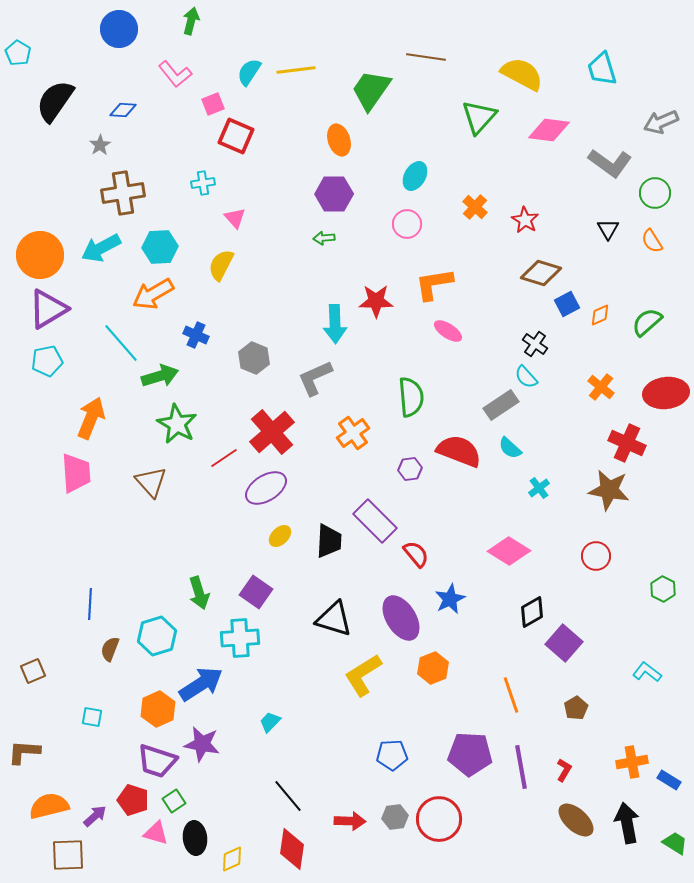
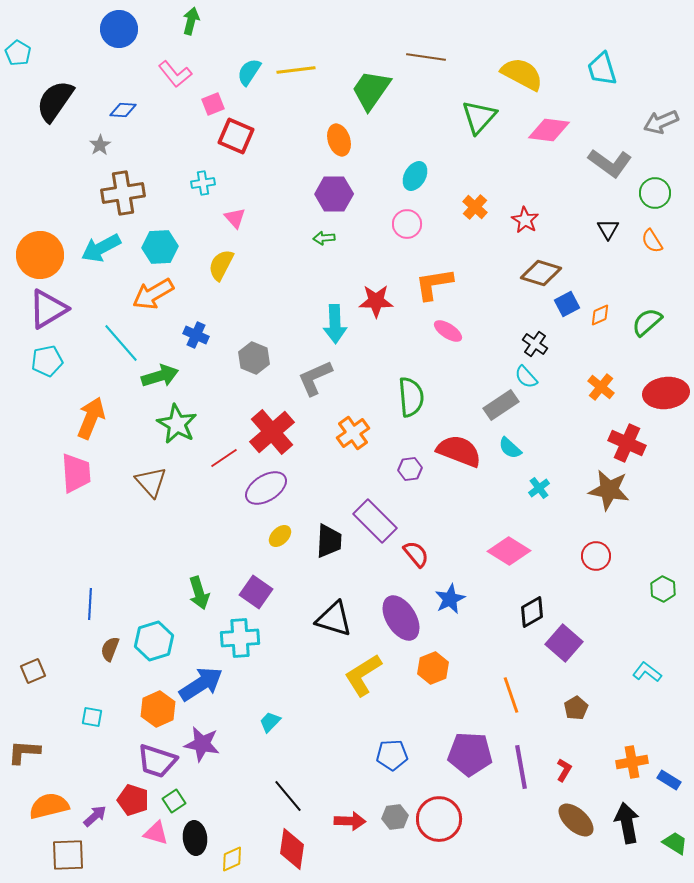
cyan hexagon at (157, 636): moved 3 px left, 5 px down
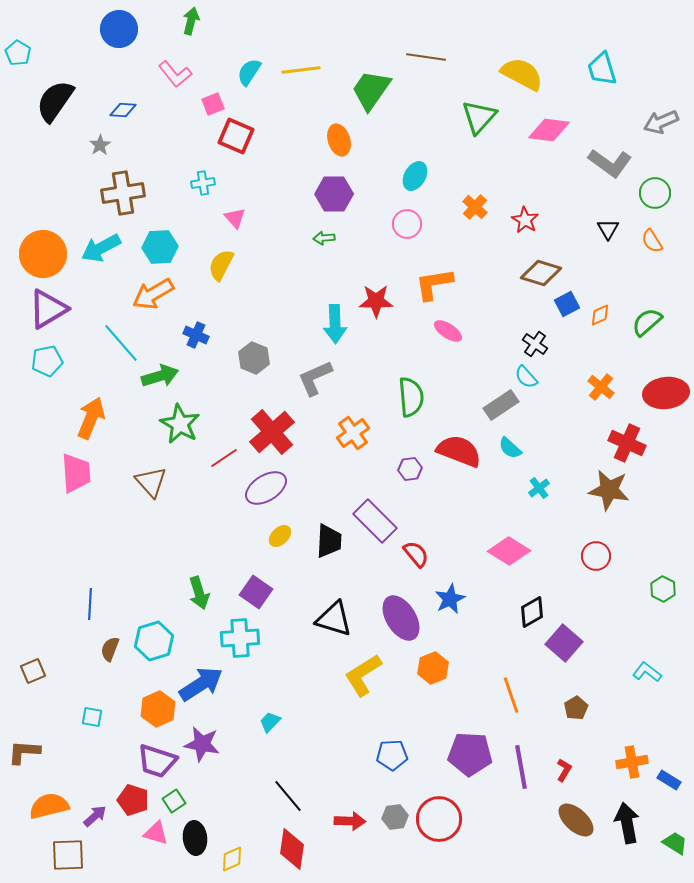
yellow line at (296, 70): moved 5 px right
orange circle at (40, 255): moved 3 px right, 1 px up
green star at (177, 424): moved 3 px right
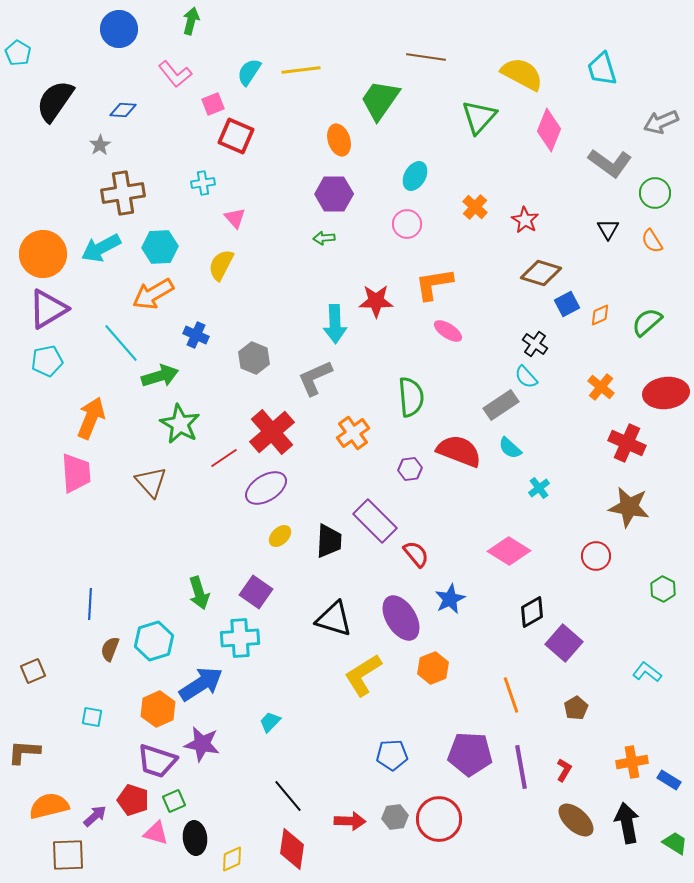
green trapezoid at (371, 90): moved 9 px right, 10 px down
pink diamond at (549, 130): rotated 75 degrees counterclockwise
brown star at (609, 490): moved 20 px right, 17 px down
green square at (174, 801): rotated 10 degrees clockwise
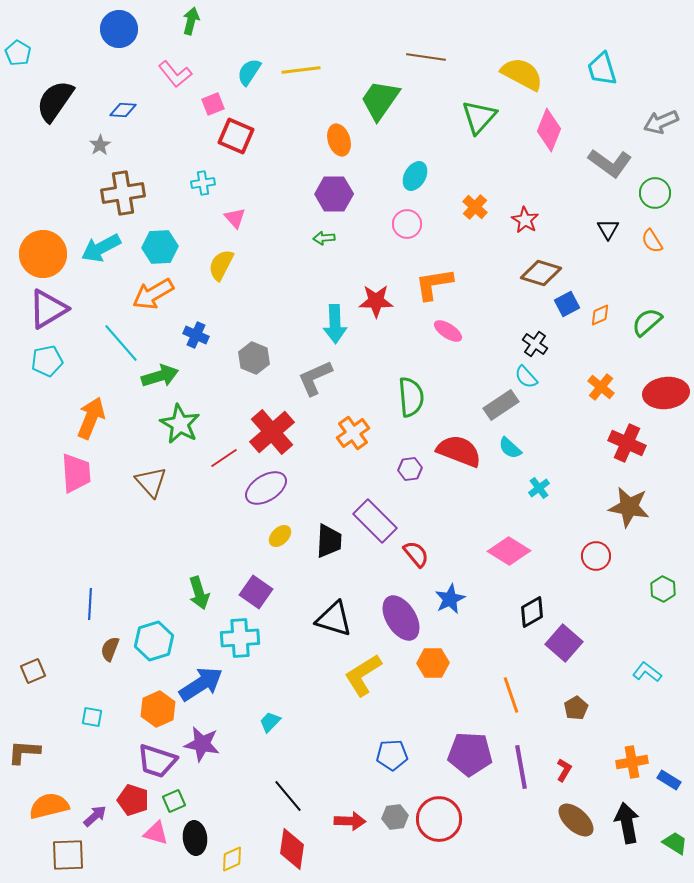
orange hexagon at (433, 668): moved 5 px up; rotated 20 degrees clockwise
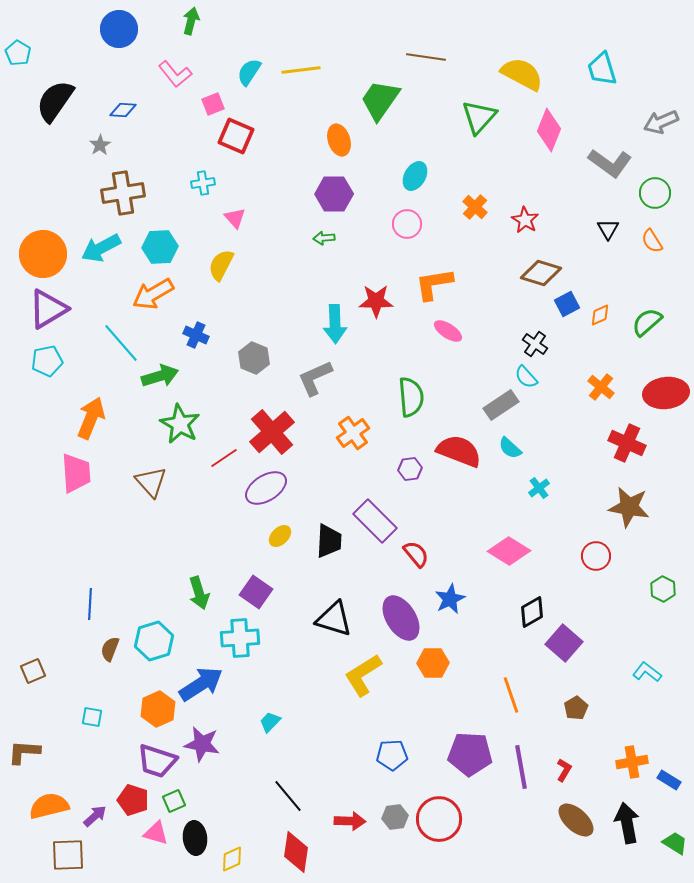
red diamond at (292, 849): moved 4 px right, 3 px down
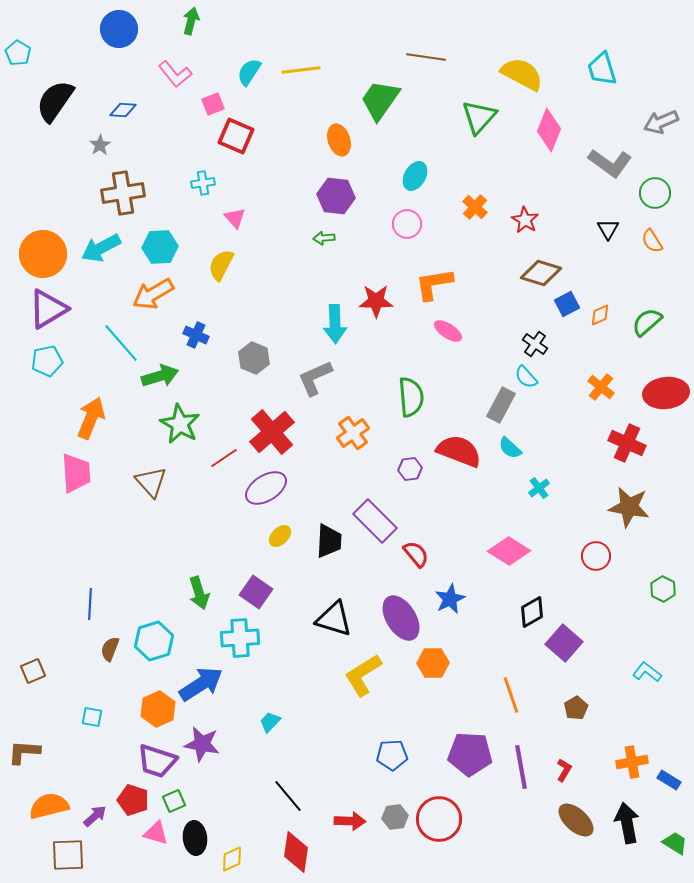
purple hexagon at (334, 194): moved 2 px right, 2 px down; rotated 6 degrees clockwise
gray rectangle at (501, 405): rotated 28 degrees counterclockwise
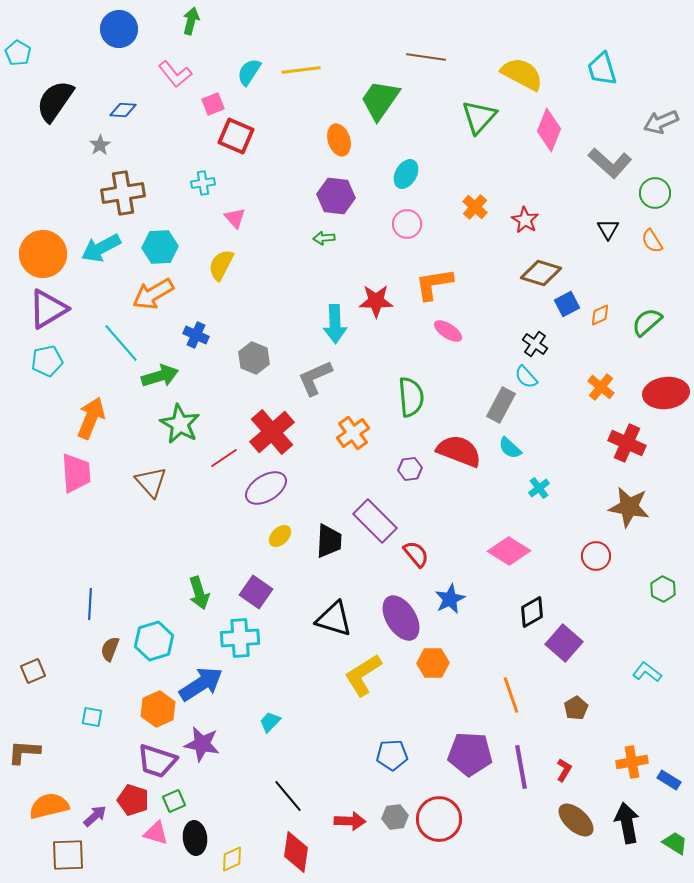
gray L-shape at (610, 163): rotated 6 degrees clockwise
cyan ellipse at (415, 176): moved 9 px left, 2 px up
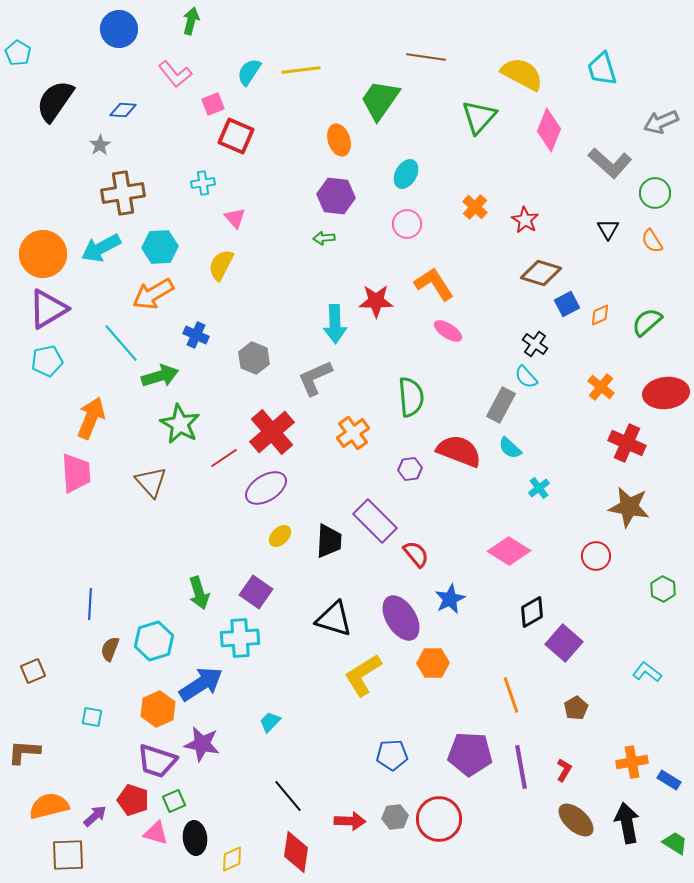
orange L-shape at (434, 284): rotated 66 degrees clockwise
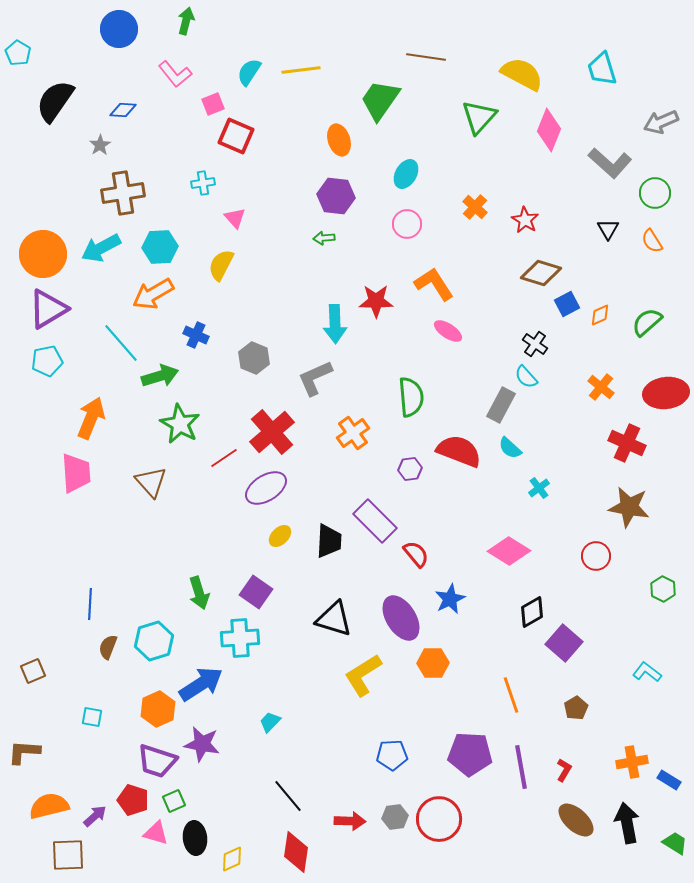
green arrow at (191, 21): moved 5 px left
brown semicircle at (110, 649): moved 2 px left, 2 px up
